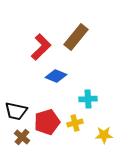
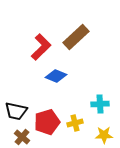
brown rectangle: rotated 8 degrees clockwise
cyan cross: moved 12 px right, 5 px down
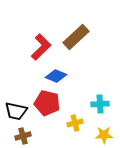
red pentagon: moved 19 px up; rotated 30 degrees clockwise
brown cross: moved 1 px right, 1 px up; rotated 35 degrees clockwise
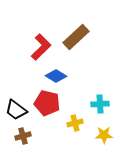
blue diamond: rotated 10 degrees clockwise
black trapezoid: moved 1 px up; rotated 25 degrees clockwise
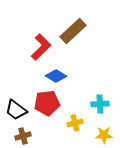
brown rectangle: moved 3 px left, 6 px up
red pentagon: rotated 20 degrees counterclockwise
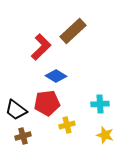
yellow cross: moved 8 px left, 2 px down
yellow star: moved 1 px right; rotated 18 degrees clockwise
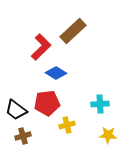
blue diamond: moved 3 px up
yellow star: moved 3 px right; rotated 12 degrees counterclockwise
